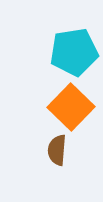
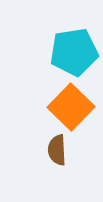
brown semicircle: rotated 8 degrees counterclockwise
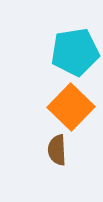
cyan pentagon: moved 1 px right
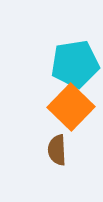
cyan pentagon: moved 12 px down
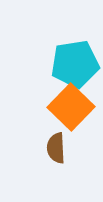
brown semicircle: moved 1 px left, 2 px up
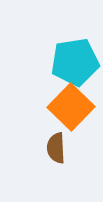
cyan pentagon: moved 2 px up
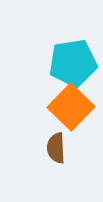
cyan pentagon: moved 2 px left, 1 px down
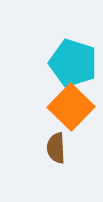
cyan pentagon: rotated 27 degrees clockwise
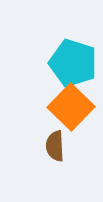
brown semicircle: moved 1 px left, 2 px up
